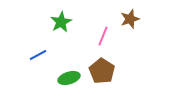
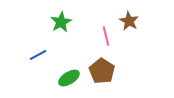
brown star: moved 1 px left, 2 px down; rotated 24 degrees counterclockwise
pink line: moved 3 px right; rotated 36 degrees counterclockwise
green ellipse: rotated 15 degrees counterclockwise
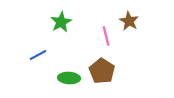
green ellipse: rotated 35 degrees clockwise
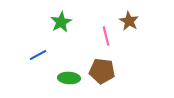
brown pentagon: rotated 25 degrees counterclockwise
